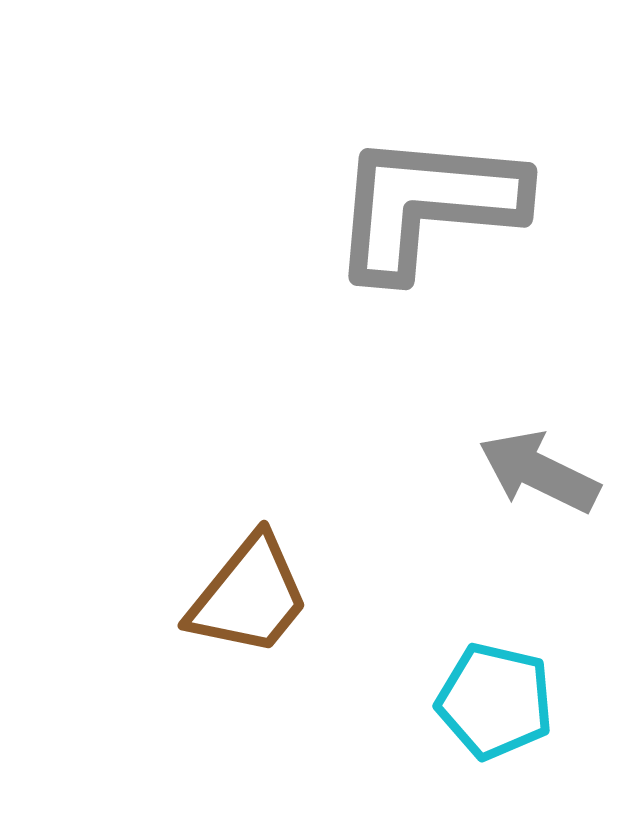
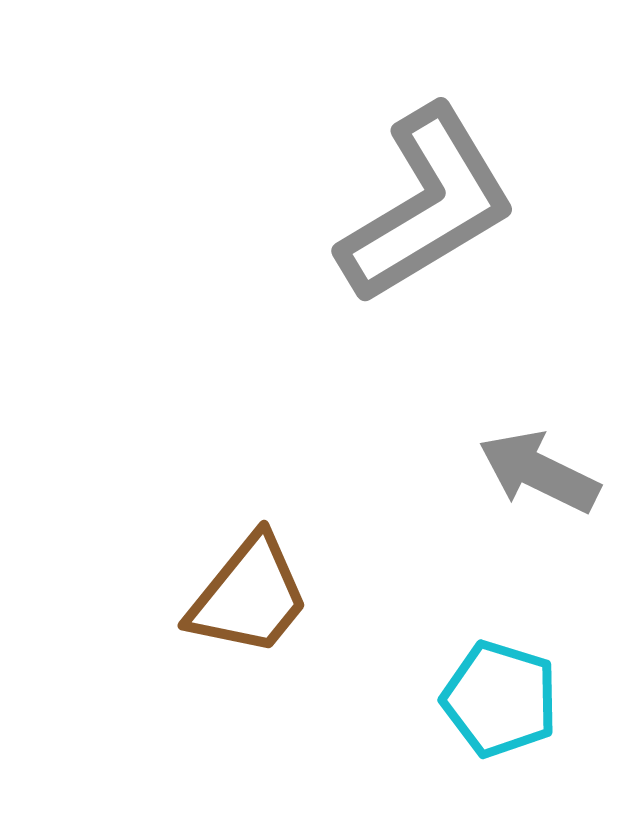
gray L-shape: rotated 144 degrees clockwise
cyan pentagon: moved 5 px right, 2 px up; rotated 4 degrees clockwise
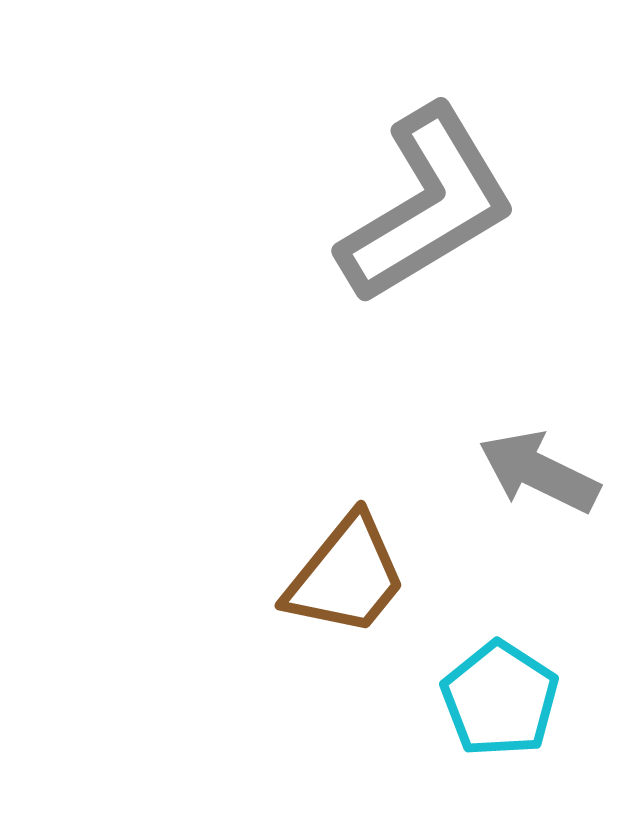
brown trapezoid: moved 97 px right, 20 px up
cyan pentagon: rotated 16 degrees clockwise
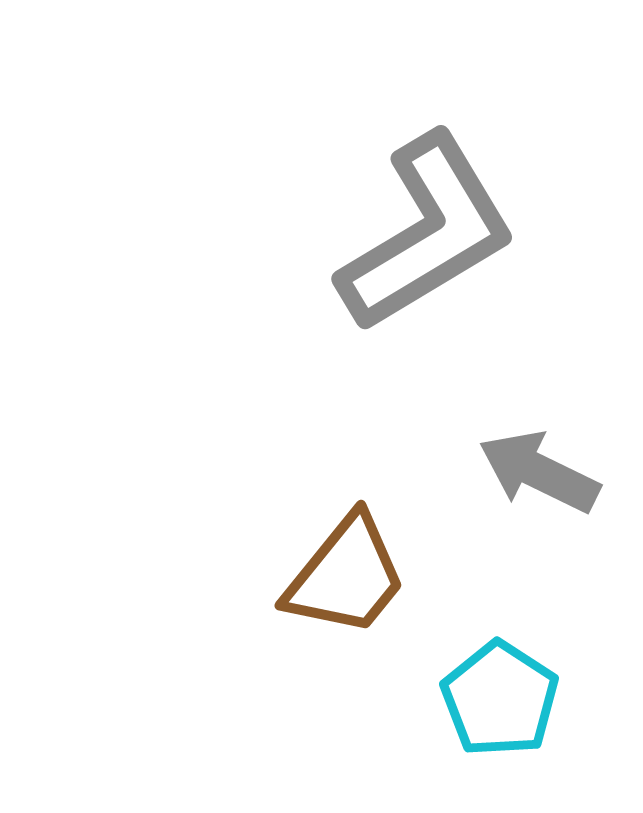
gray L-shape: moved 28 px down
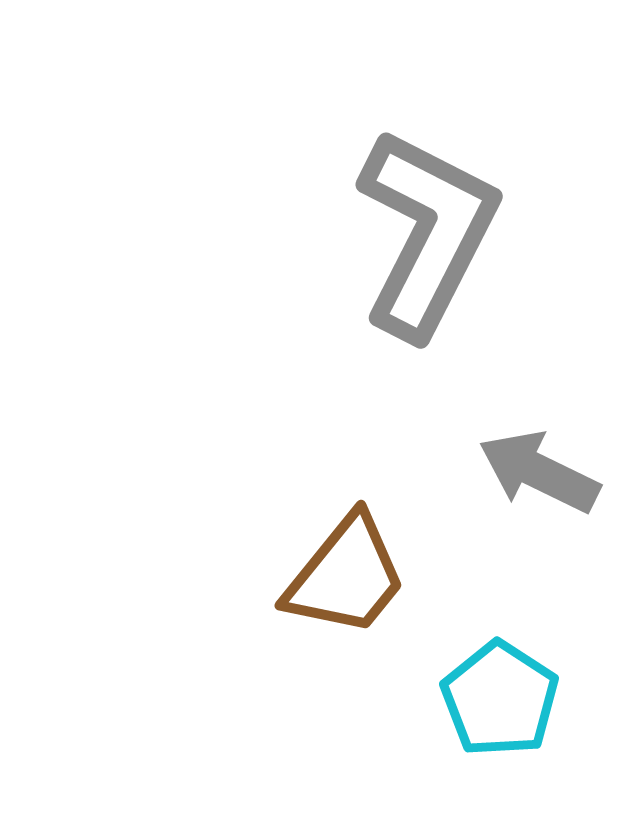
gray L-shape: rotated 32 degrees counterclockwise
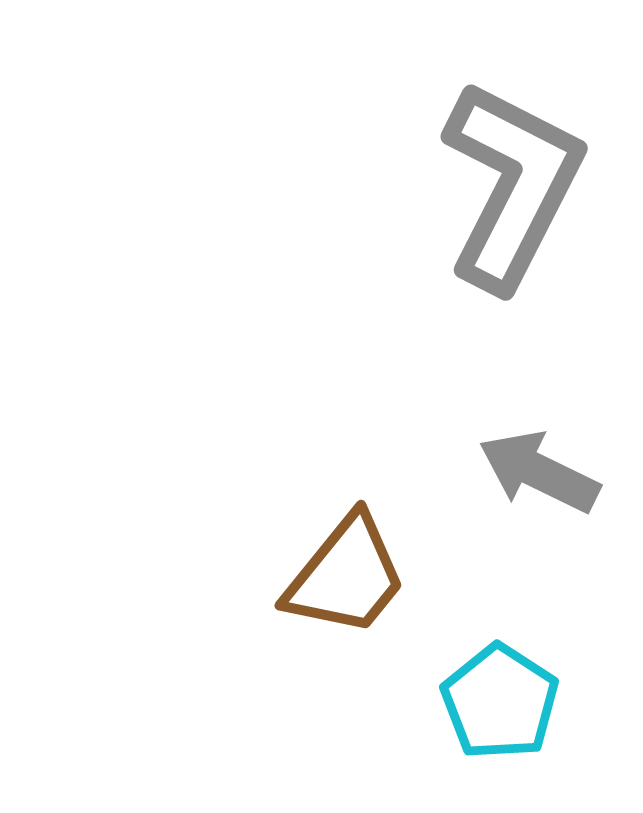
gray L-shape: moved 85 px right, 48 px up
cyan pentagon: moved 3 px down
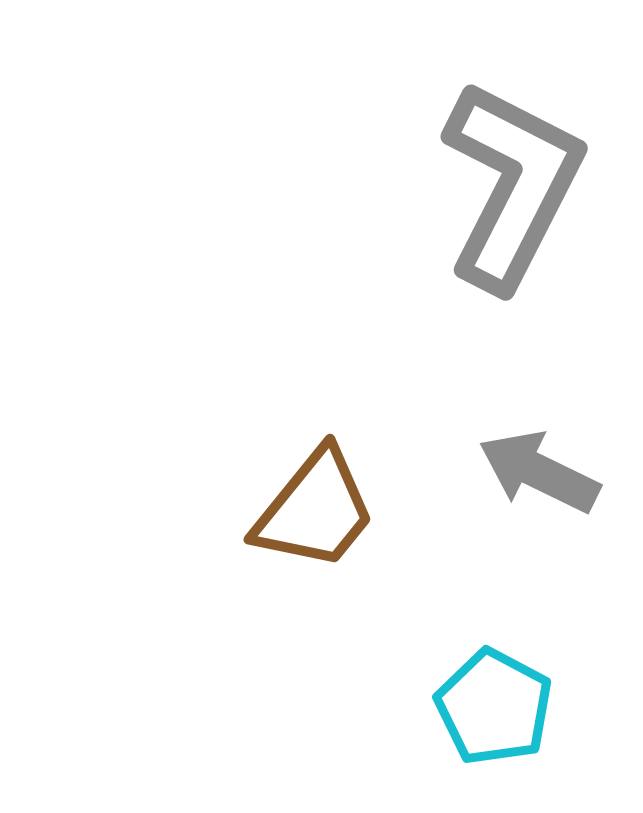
brown trapezoid: moved 31 px left, 66 px up
cyan pentagon: moved 6 px left, 5 px down; rotated 5 degrees counterclockwise
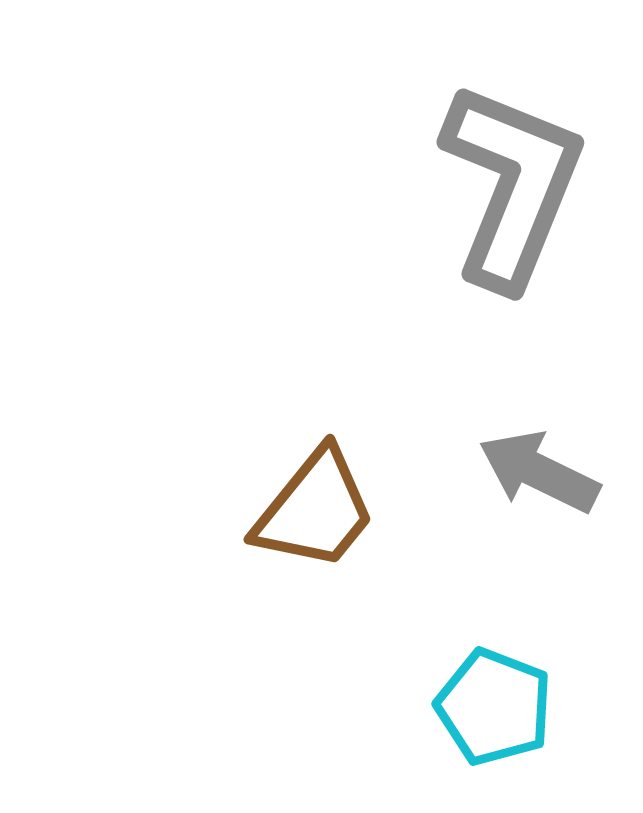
gray L-shape: rotated 5 degrees counterclockwise
cyan pentagon: rotated 7 degrees counterclockwise
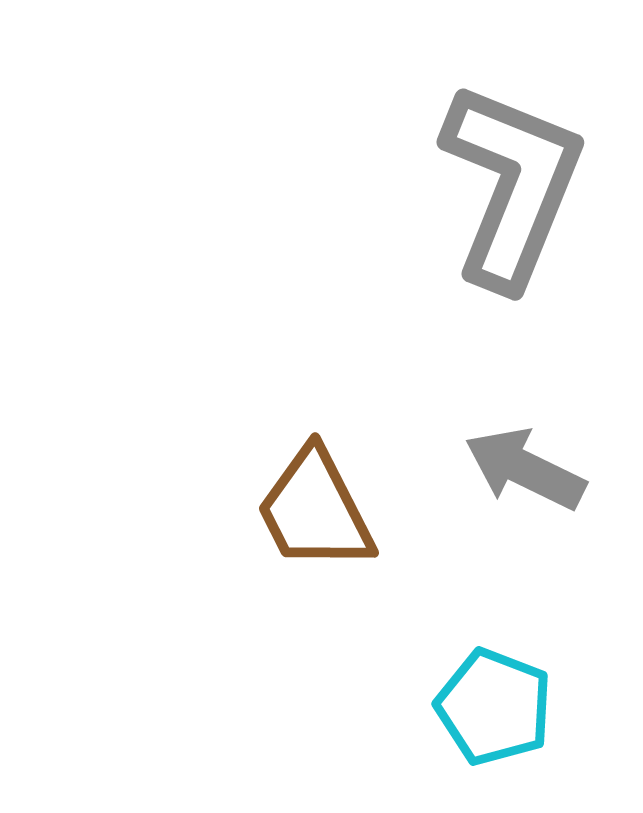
gray arrow: moved 14 px left, 3 px up
brown trapezoid: rotated 114 degrees clockwise
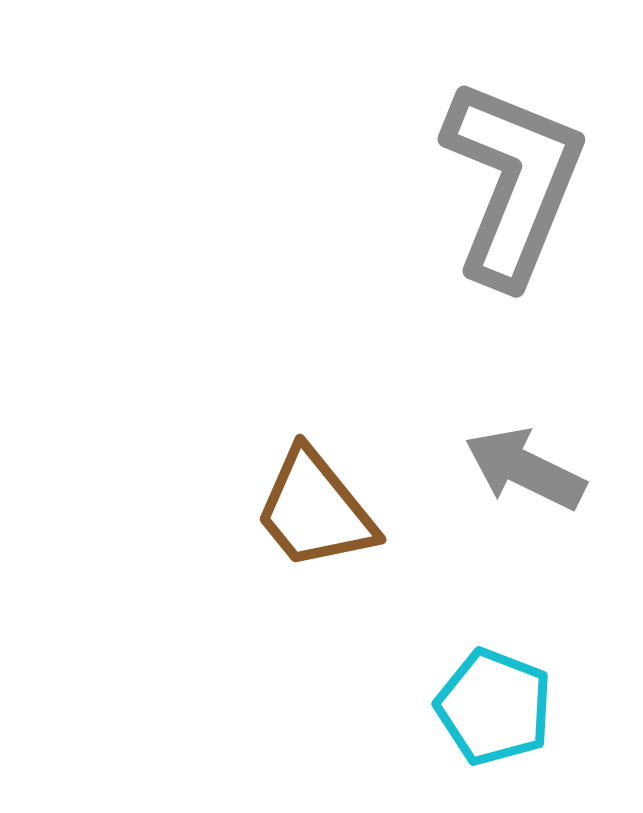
gray L-shape: moved 1 px right, 3 px up
brown trapezoid: rotated 12 degrees counterclockwise
